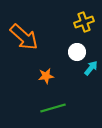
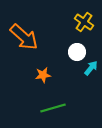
yellow cross: rotated 36 degrees counterclockwise
orange star: moved 3 px left, 1 px up
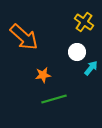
green line: moved 1 px right, 9 px up
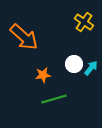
white circle: moved 3 px left, 12 px down
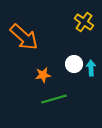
cyan arrow: rotated 42 degrees counterclockwise
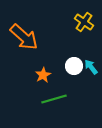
white circle: moved 2 px down
cyan arrow: moved 1 px up; rotated 35 degrees counterclockwise
orange star: rotated 21 degrees counterclockwise
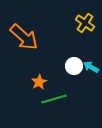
yellow cross: moved 1 px right, 1 px down
cyan arrow: rotated 21 degrees counterclockwise
orange star: moved 4 px left, 7 px down
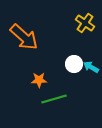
white circle: moved 2 px up
orange star: moved 2 px up; rotated 28 degrees clockwise
